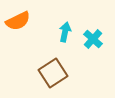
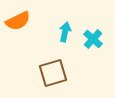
brown square: rotated 16 degrees clockwise
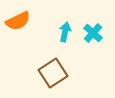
cyan cross: moved 6 px up
brown square: rotated 16 degrees counterclockwise
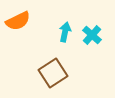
cyan cross: moved 1 px left, 2 px down
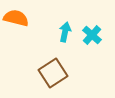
orange semicircle: moved 2 px left, 3 px up; rotated 140 degrees counterclockwise
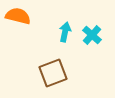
orange semicircle: moved 2 px right, 2 px up
brown square: rotated 12 degrees clockwise
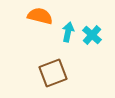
orange semicircle: moved 22 px right
cyan arrow: moved 3 px right
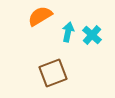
orange semicircle: rotated 45 degrees counterclockwise
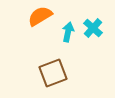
cyan cross: moved 1 px right, 7 px up
